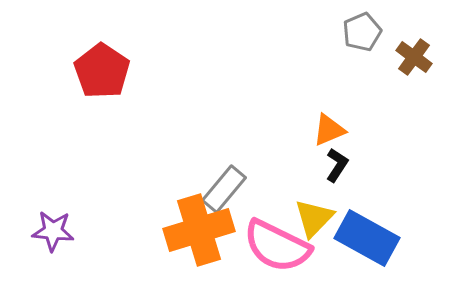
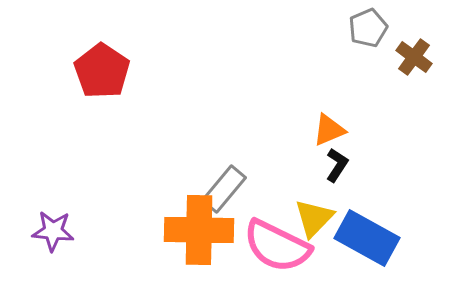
gray pentagon: moved 6 px right, 4 px up
orange cross: rotated 18 degrees clockwise
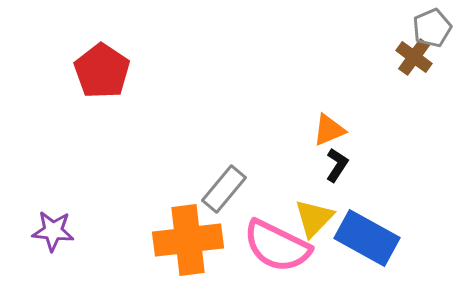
gray pentagon: moved 64 px right
orange cross: moved 11 px left, 10 px down; rotated 8 degrees counterclockwise
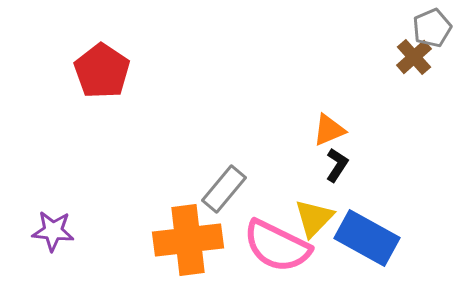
brown cross: rotated 12 degrees clockwise
